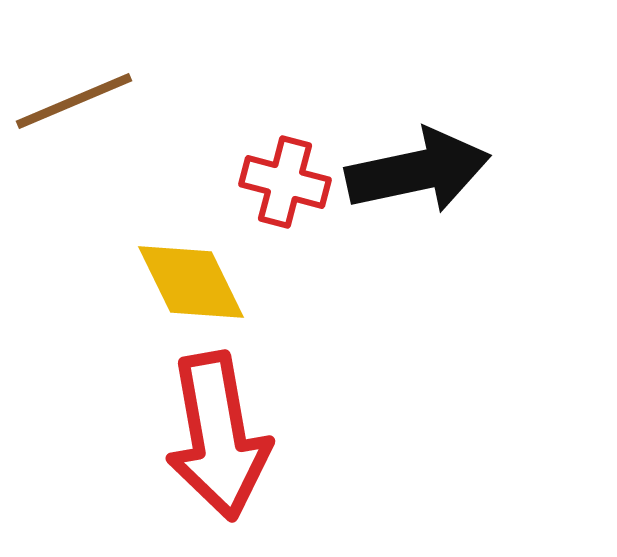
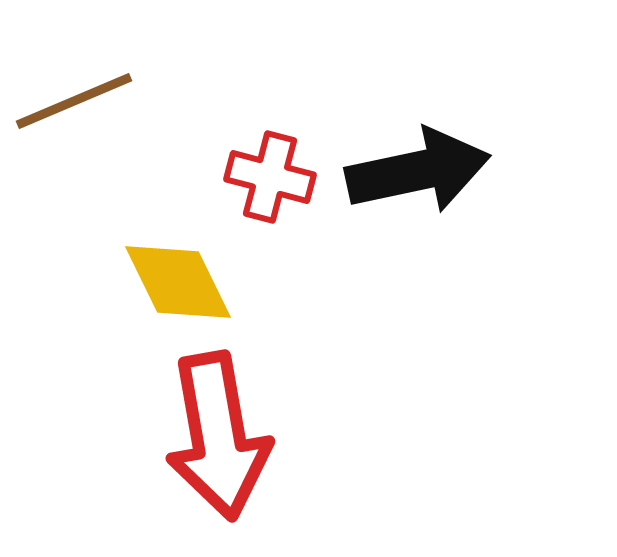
red cross: moved 15 px left, 5 px up
yellow diamond: moved 13 px left
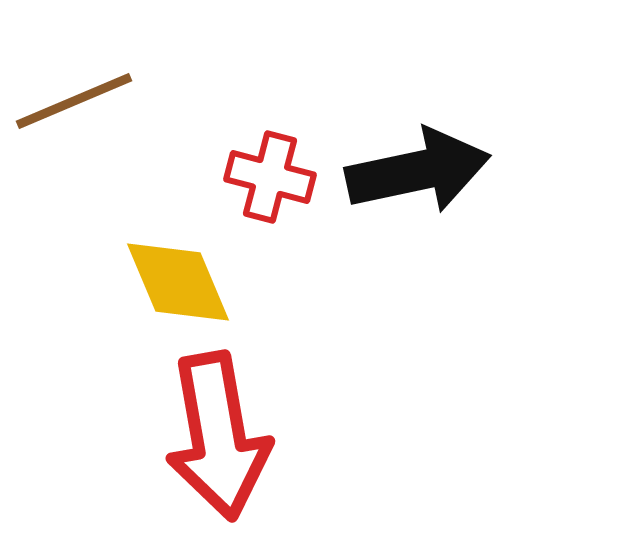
yellow diamond: rotated 3 degrees clockwise
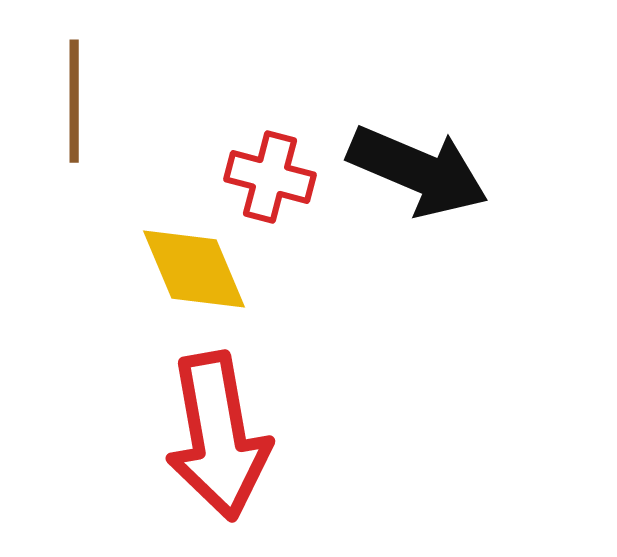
brown line: rotated 67 degrees counterclockwise
black arrow: rotated 35 degrees clockwise
yellow diamond: moved 16 px right, 13 px up
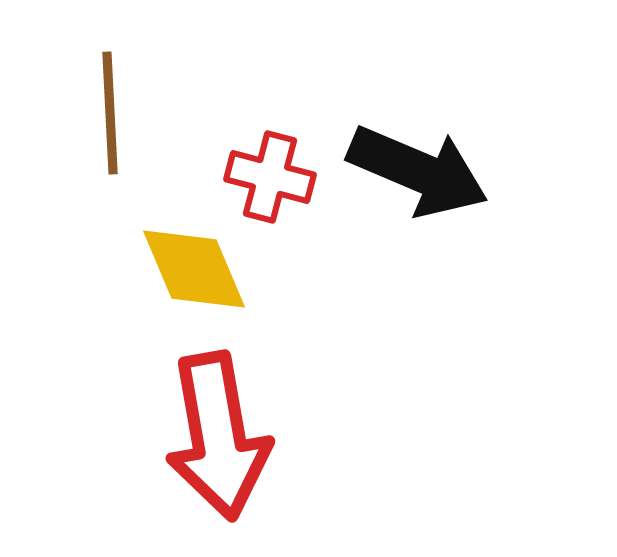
brown line: moved 36 px right, 12 px down; rotated 3 degrees counterclockwise
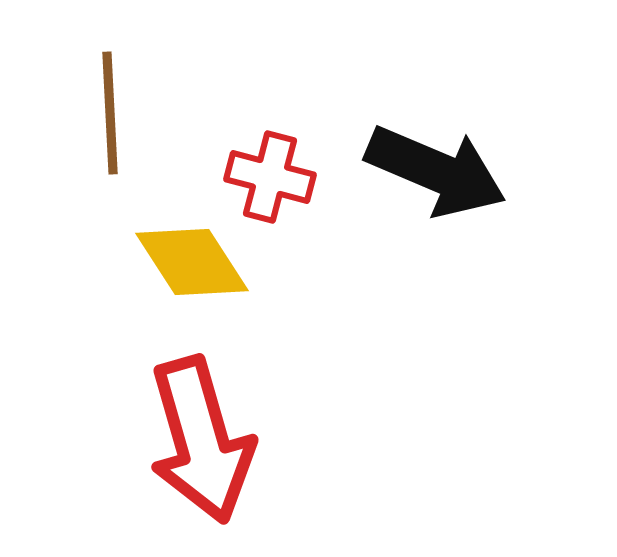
black arrow: moved 18 px right
yellow diamond: moved 2 px left, 7 px up; rotated 10 degrees counterclockwise
red arrow: moved 17 px left, 4 px down; rotated 6 degrees counterclockwise
